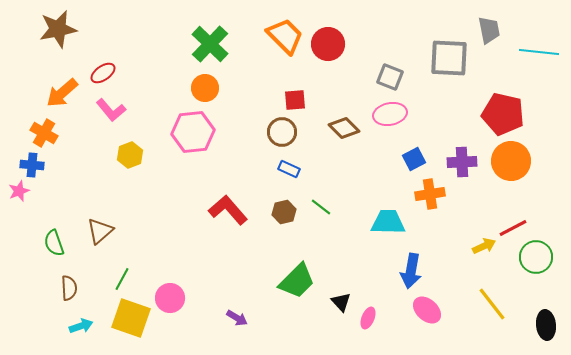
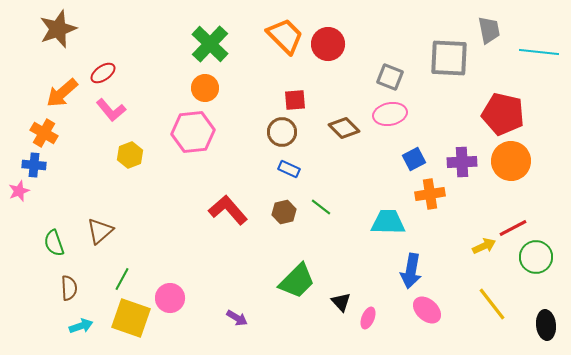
brown star at (58, 29): rotated 9 degrees counterclockwise
blue cross at (32, 165): moved 2 px right
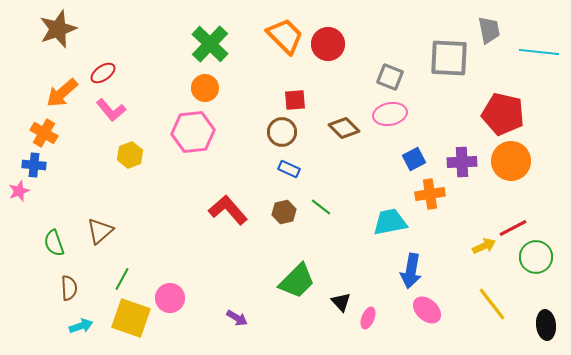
cyan trapezoid at (388, 222): moved 2 px right; rotated 12 degrees counterclockwise
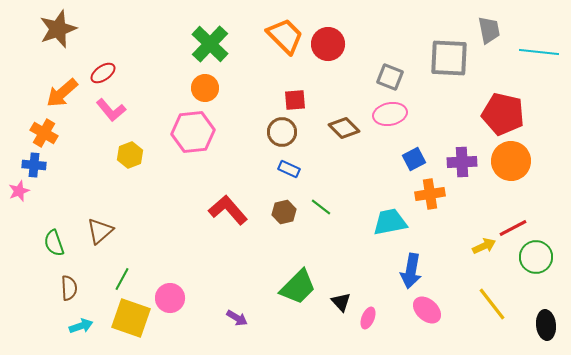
green trapezoid at (297, 281): moved 1 px right, 6 px down
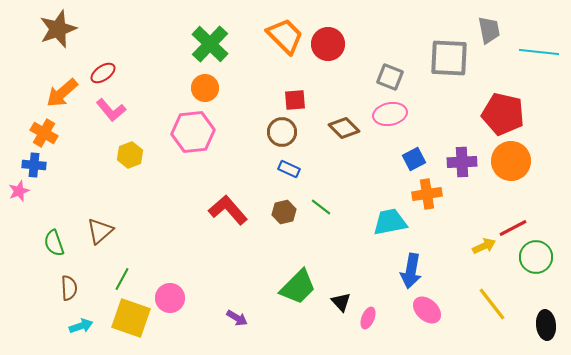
orange cross at (430, 194): moved 3 px left
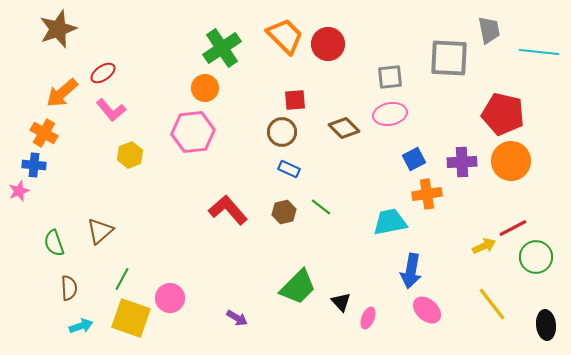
green cross at (210, 44): moved 12 px right, 4 px down; rotated 12 degrees clockwise
gray square at (390, 77): rotated 28 degrees counterclockwise
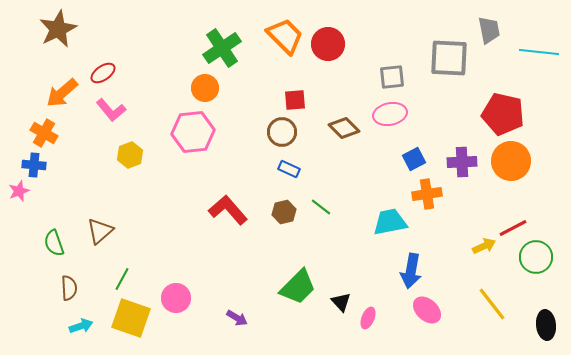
brown star at (58, 29): rotated 6 degrees counterclockwise
gray square at (390, 77): moved 2 px right
pink circle at (170, 298): moved 6 px right
